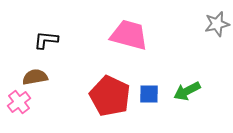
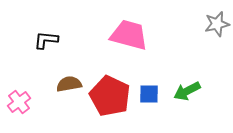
brown semicircle: moved 34 px right, 7 px down
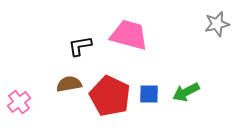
black L-shape: moved 34 px right, 6 px down; rotated 15 degrees counterclockwise
green arrow: moved 1 px left, 1 px down
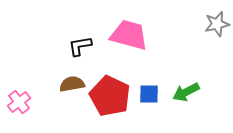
brown semicircle: moved 3 px right
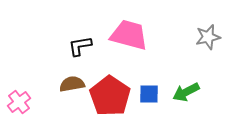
gray star: moved 9 px left, 13 px down
red pentagon: rotated 9 degrees clockwise
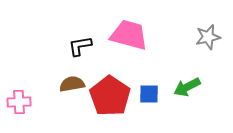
green arrow: moved 1 px right, 5 px up
pink cross: rotated 35 degrees clockwise
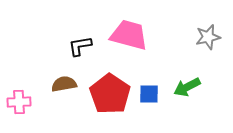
brown semicircle: moved 8 px left
red pentagon: moved 2 px up
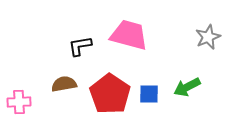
gray star: rotated 10 degrees counterclockwise
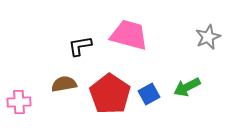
blue square: rotated 30 degrees counterclockwise
